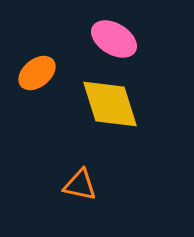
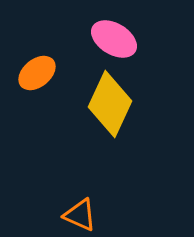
yellow diamond: rotated 42 degrees clockwise
orange triangle: moved 30 px down; rotated 12 degrees clockwise
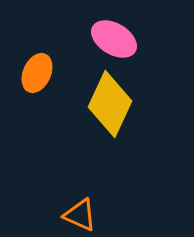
orange ellipse: rotated 27 degrees counterclockwise
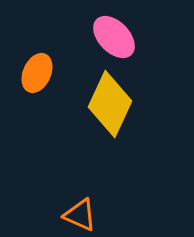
pink ellipse: moved 2 px up; rotated 15 degrees clockwise
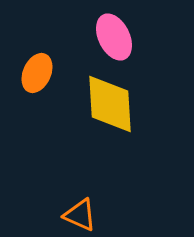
pink ellipse: rotated 18 degrees clockwise
yellow diamond: rotated 28 degrees counterclockwise
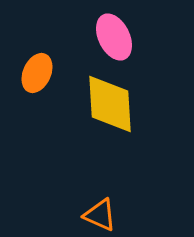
orange triangle: moved 20 px right
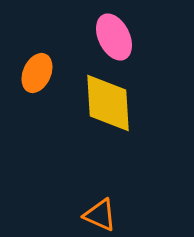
yellow diamond: moved 2 px left, 1 px up
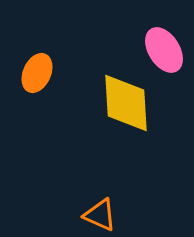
pink ellipse: moved 50 px right, 13 px down; rotated 6 degrees counterclockwise
yellow diamond: moved 18 px right
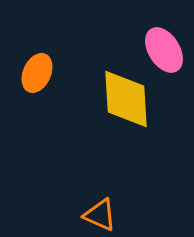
yellow diamond: moved 4 px up
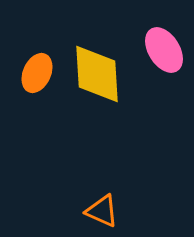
yellow diamond: moved 29 px left, 25 px up
orange triangle: moved 2 px right, 4 px up
